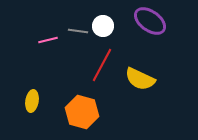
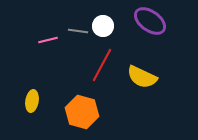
yellow semicircle: moved 2 px right, 2 px up
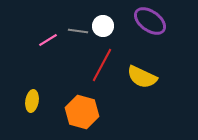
pink line: rotated 18 degrees counterclockwise
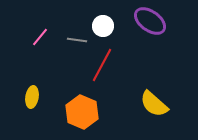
gray line: moved 1 px left, 9 px down
pink line: moved 8 px left, 3 px up; rotated 18 degrees counterclockwise
yellow semicircle: moved 12 px right, 27 px down; rotated 16 degrees clockwise
yellow ellipse: moved 4 px up
orange hexagon: rotated 8 degrees clockwise
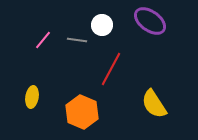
white circle: moved 1 px left, 1 px up
pink line: moved 3 px right, 3 px down
red line: moved 9 px right, 4 px down
yellow semicircle: rotated 16 degrees clockwise
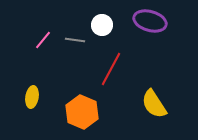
purple ellipse: rotated 20 degrees counterclockwise
gray line: moved 2 px left
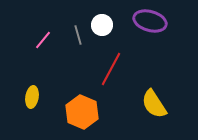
gray line: moved 3 px right, 5 px up; rotated 66 degrees clockwise
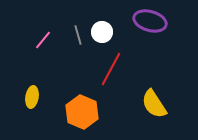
white circle: moved 7 px down
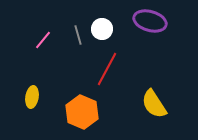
white circle: moved 3 px up
red line: moved 4 px left
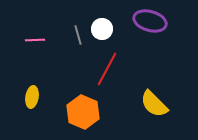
pink line: moved 8 px left; rotated 48 degrees clockwise
yellow semicircle: rotated 12 degrees counterclockwise
orange hexagon: moved 1 px right
